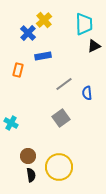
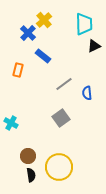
blue rectangle: rotated 49 degrees clockwise
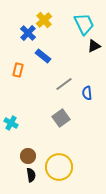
cyan trapezoid: rotated 25 degrees counterclockwise
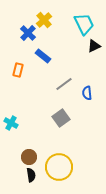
brown circle: moved 1 px right, 1 px down
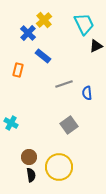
black triangle: moved 2 px right
gray line: rotated 18 degrees clockwise
gray square: moved 8 px right, 7 px down
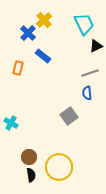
orange rectangle: moved 2 px up
gray line: moved 26 px right, 11 px up
gray square: moved 9 px up
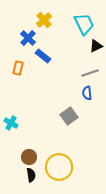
blue cross: moved 5 px down
